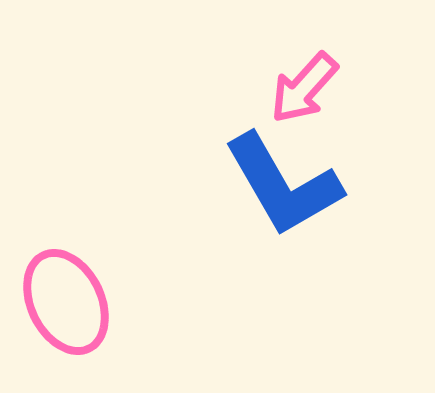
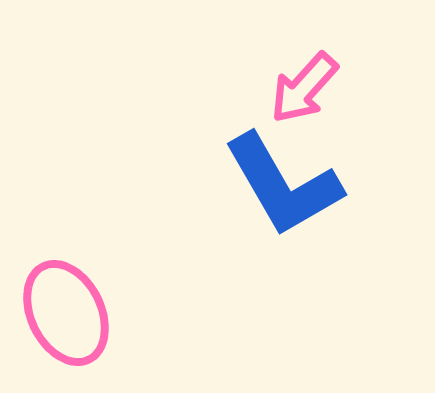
pink ellipse: moved 11 px down
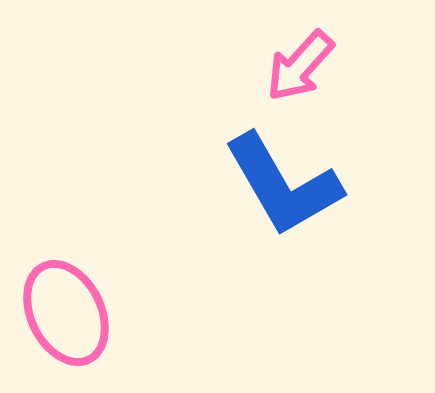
pink arrow: moved 4 px left, 22 px up
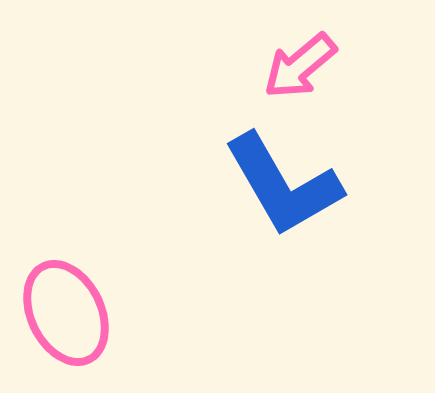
pink arrow: rotated 8 degrees clockwise
